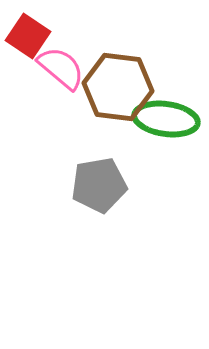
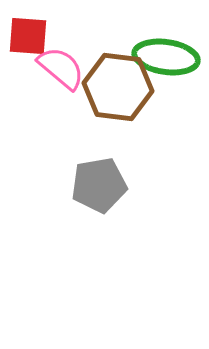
red square: rotated 30 degrees counterclockwise
green ellipse: moved 62 px up
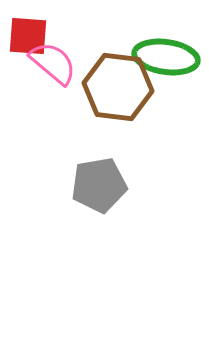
pink semicircle: moved 8 px left, 5 px up
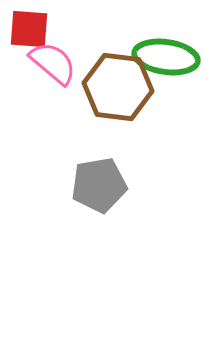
red square: moved 1 px right, 7 px up
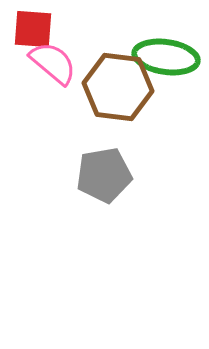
red square: moved 4 px right
gray pentagon: moved 5 px right, 10 px up
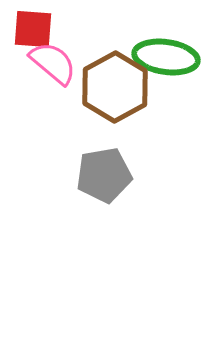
brown hexagon: moved 3 px left; rotated 24 degrees clockwise
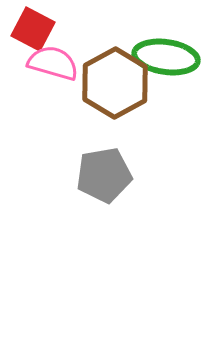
red square: rotated 24 degrees clockwise
pink semicircle: rotated 24 degrees counterclockwise
brown hexagon: moved 4 px up
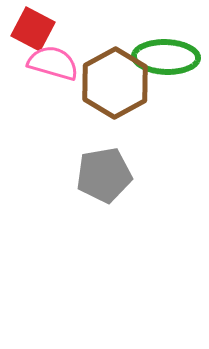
green ellipse: rotated 6 degrees counterclockwise
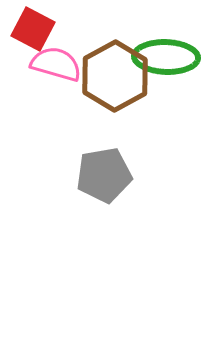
pink semicircle: moved 3 px right, 1 px down
brown hexagon: moved 7 px up
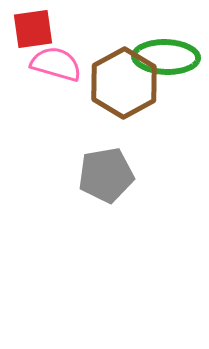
red square: rotated 36 degrees counterclockwise
brown hexagon: moved 9 px right, 7 px down
gray pentagon: moved 2 px right
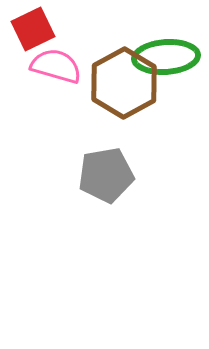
red square: rotated 18 degrees counterclockwise
green ellipse: rotated 6 degrees counterclockwise
pink semicircle: moved 2 px down
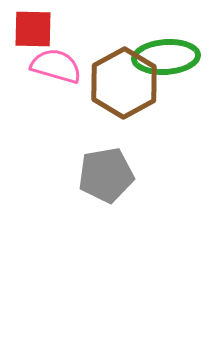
red square: rotated 27 degrees clockwise
